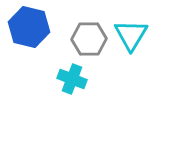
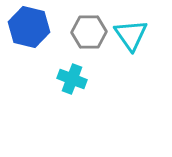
cyan triangle: rotated 6 degrees counterclockwise
gray hexagon: moved 7 px up
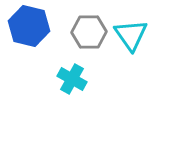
blue hexagon: moved 1 px up
cyan cross: rotated 8 degrees clockwise
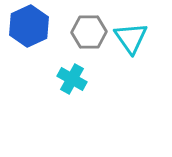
blue hexagon: rotated 21 degrees clockwise
cyan triangle: moved 3 px down
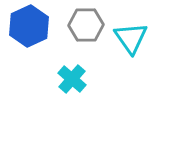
gray hexagon: moved 3 px left, 7 px up
cyan cross: rotated 12 degrees clockwise
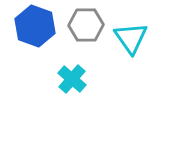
blue hexagon: moved 6 px right; rotated 15 degrees counterclockwise
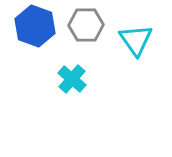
cyan triangle: moved 5 px right, 2 px down
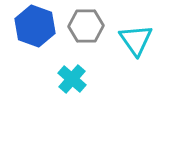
gray hexagon: moved 1 px down
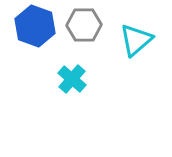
gray hexagon: moved 2 px left, 1 px up
cyan triangle: rotated 24 degrees clockwise
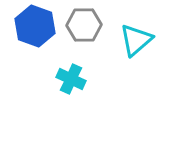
cyan cross: moved 1 px left; rotated 16 degrees counterclockwise
